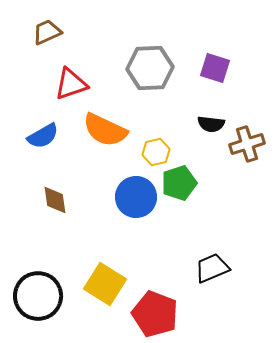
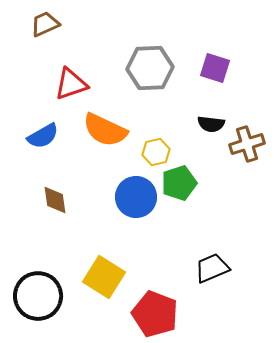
brown trapezoid: moved 2 px left, 8 px up
yellow square: moved 1 px left, 7 px up
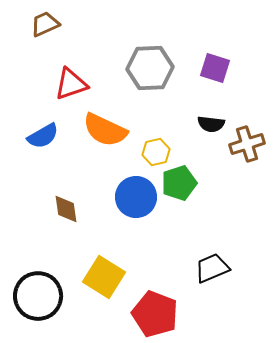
brown diamond: moved 11 px right, 9 px down
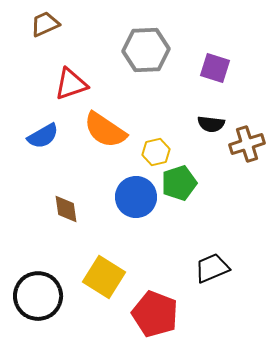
gray hexagon: moved 4 px left, 18 px up
orange semicircle: rotated 9 degrees clockwise
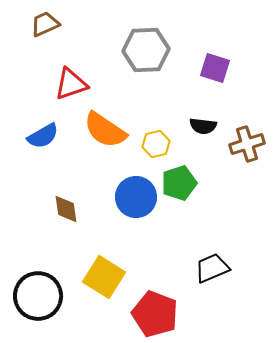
black semicircle: moved 8 px left, 2 px down
yellow hexagon: moved 8 px up
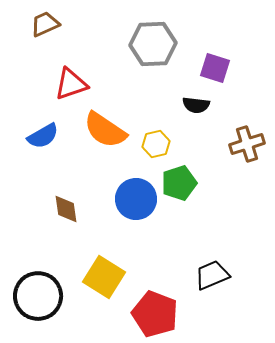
gray hexagon: moved 7 px right, 6 px up
black semicircle: moved 7 px left, 21 px up
blue circle: moved 2 px down
black trapezoid: moved 7 px down
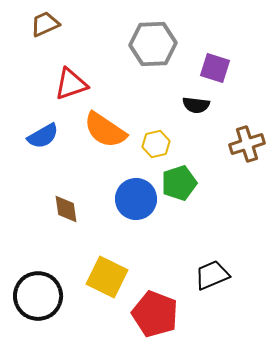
yellow square: moved 3 px right; rotated 6 degrees counterclockwise
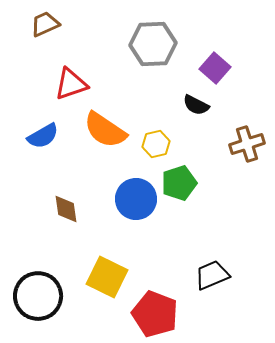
purple square: rotated 24 degrees clockwise
black semicircle: rotated 20 degrees clockwise
